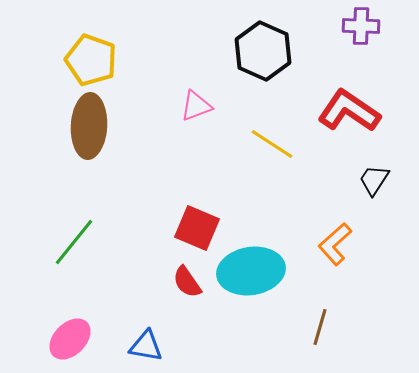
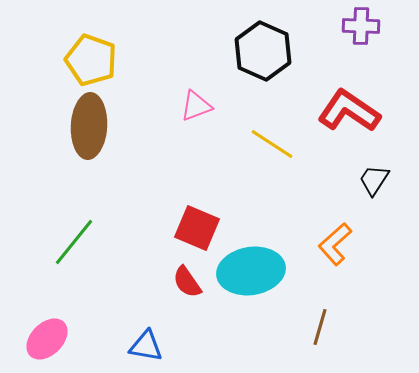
pink ellipse: moved 23 px left
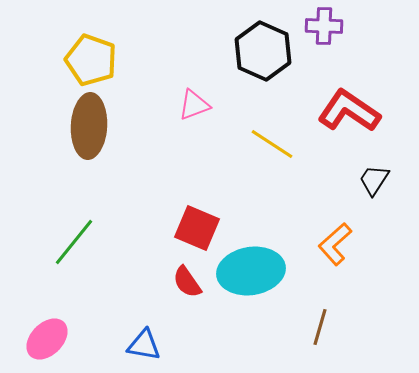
purple cross: moved 37 px left
pink triangle: moved 2 px left, 1 px up
blue triangle: moved 2 px left, 1 px up
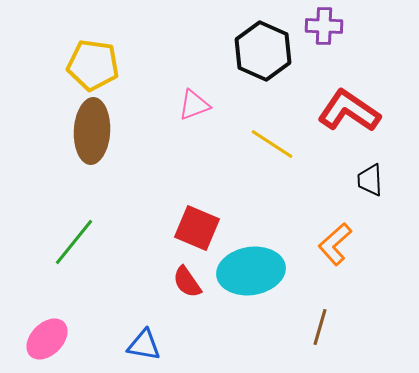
yellow pentagon: moved 2 px right, 5 px down; rotated 12 degrees counterclockwise
brown ellipse: moved 3 px right, 5 px down
black trapezoid: moved 4 px left; rotated 36 degrees counterclockwise
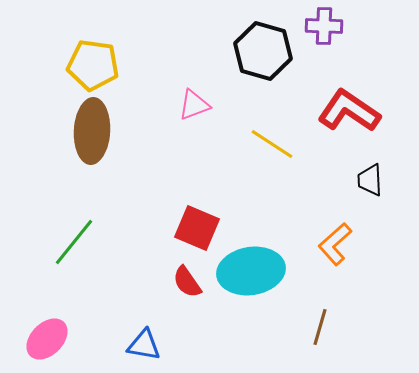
black hexagon: rotated 8 degrees counterclockwise
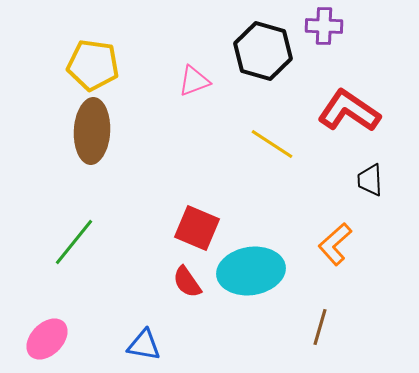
pink triangle: moved 24 px up
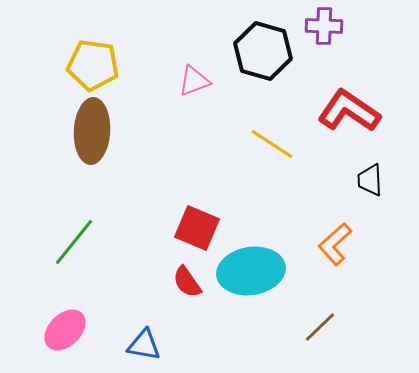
brown line: rotated 30 degrees clockwise
pink ellipse: moved 18 px right, 9 px up
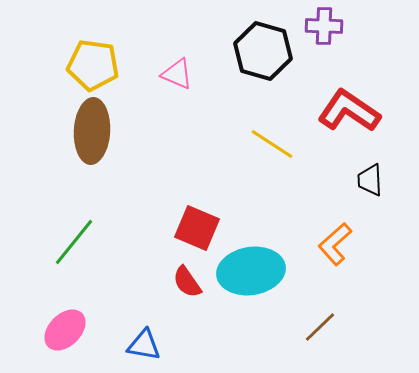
pink triangle: moved 17 px left, 7 px up; rotated 44 degrees clockwise
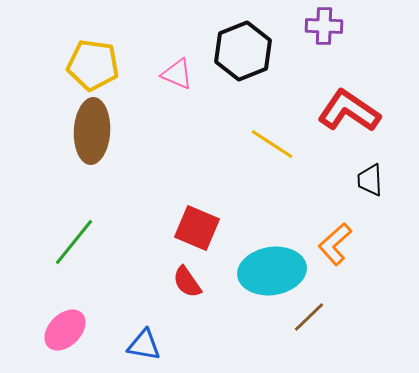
black hexagon: moved 20 px left; rotated 22 degrees clockwise
cyan ellipse: moved 21 px right
brown line: moved 11 px left, 10 px up
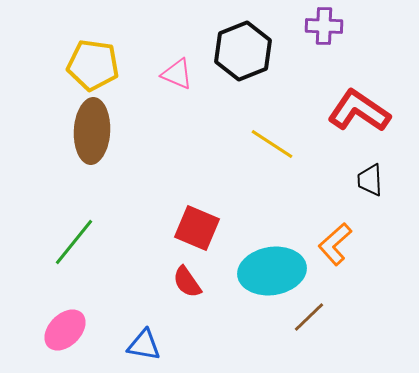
red L-shape: moved 10 px right
